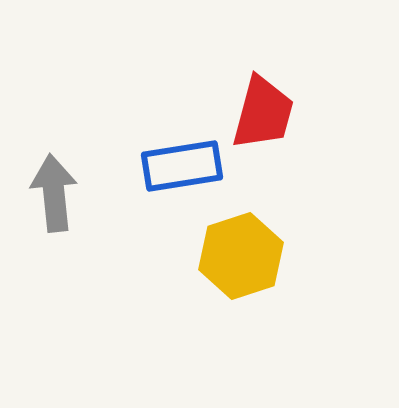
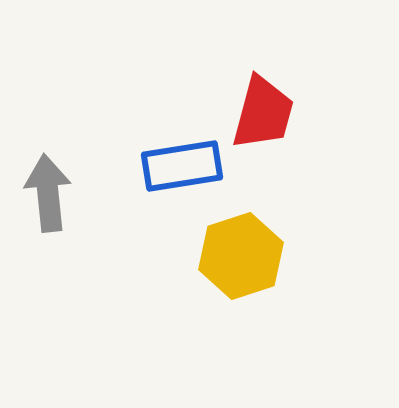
gray arrow: moved 6 px left
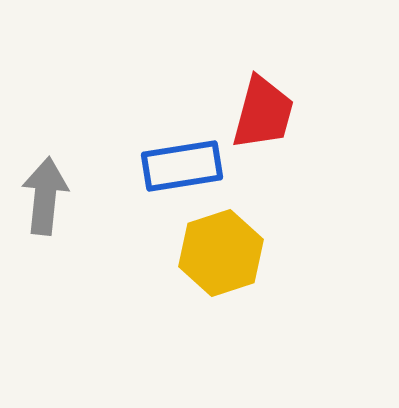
gray arrow: moved 3 px left, 3 px down; rotated 12 degrees clockwise
yellow hexagon: moved 20 px left, 3 px up
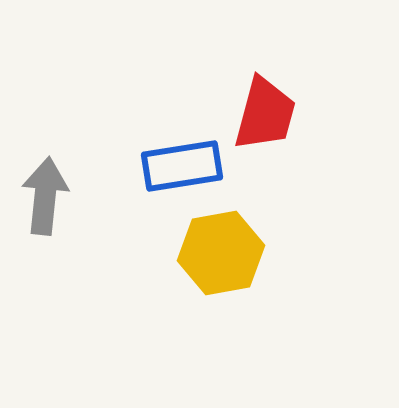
red trapezoid: moved 2 px right, 1 px down
yellow hexagon: rotated 8 degrees clockwise
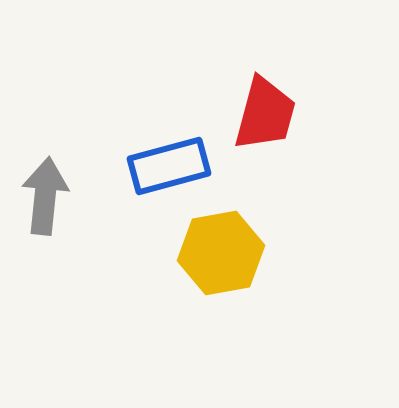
blue rectangle: moved 13 px left; rotated 6 degrees counterclockwise
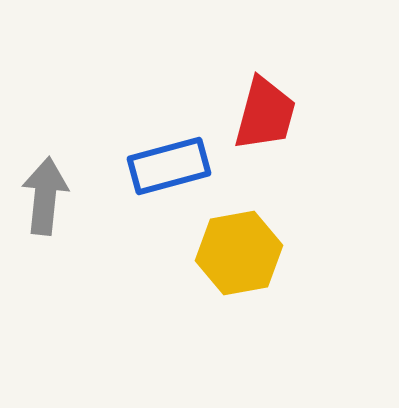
yellow hexagon: moved 18 px right
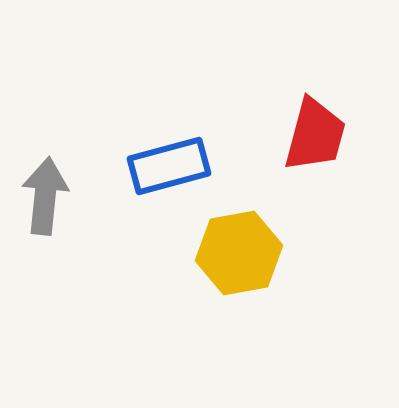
red trapezoid: moved 50 px right, 21 px down
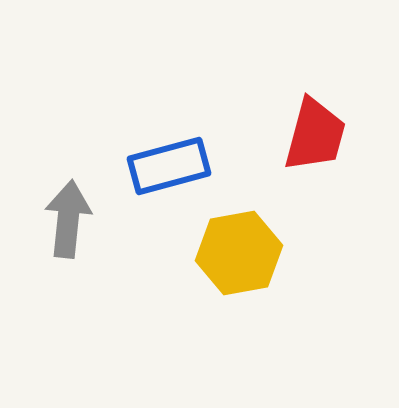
gray arrow: moved 23 px right, 23 px down
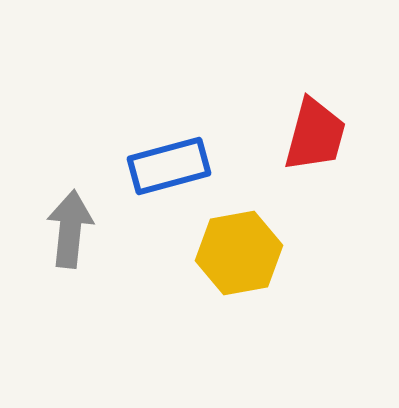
gray arrow: moved 2 px right, 10 px down
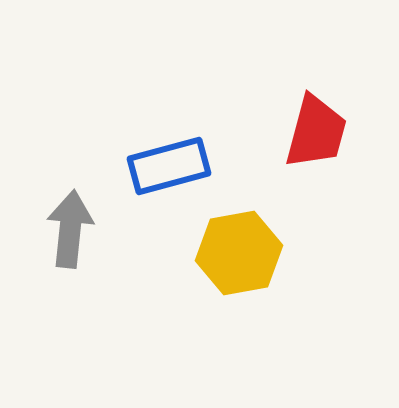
red trapezoid: moved 1 px right, 3 px up
